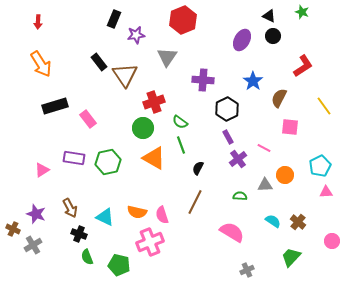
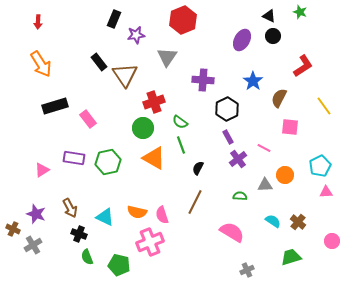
green star at (302, 12): moved 2 px left
green trapezoid at (291, 257): rotated 30 degrees clockwise
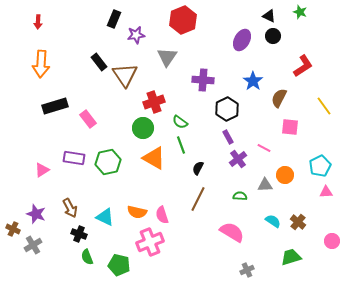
orange arrow at (41, 64): rotated 36 degrees clockwise
brown line at (195, 202): moved 3 px right, 3 px up
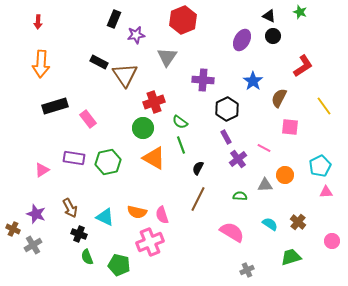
black rectangle at (99, 62): rotated 24 degrees counterclockwise
purple rectangle at (228, 137): moved 2 px left
cyan semicircle at (273, 221): moved 3 px left, 3 px down
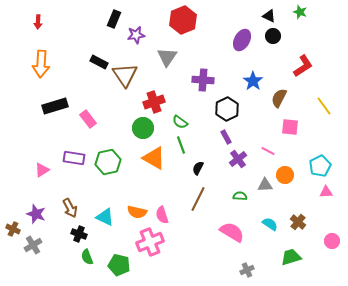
pink line at (264, 148): moved 4 px right, 3 px down
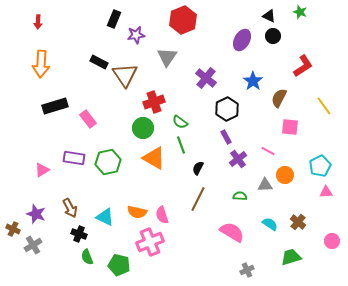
purple cross at (203, 80): moved 3 px right, 2 px up; rotated 35 degrees clockwise
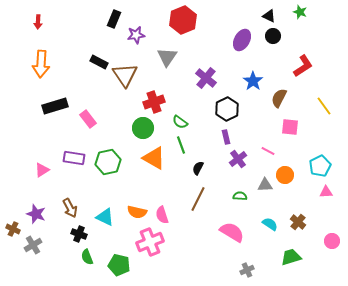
purple rectangle at (226, 137): rotated 16 degrees clockwise
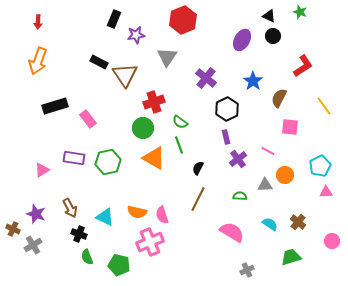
orange arrow at (41, 64): moved 3 px left, 3 px up; rotated 16 degrees clockwise
green line at (181, 145): moved 2 px left
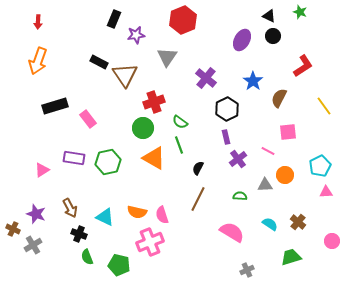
pink square at (290, 127): moved 2 px left, 5 px down; rotated 12 degrees counterclockwise
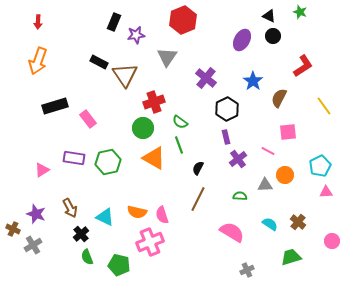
black rectangle at (114, 19): moved 3 px down
black cross at (79, 234): moved 2 px right; rotated 28 degrees clockwise
